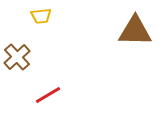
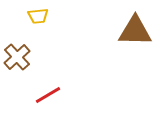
yellow trapezoid: moved 3 px left
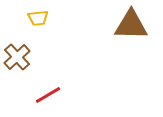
yellow trapezoid: moved 2 px down
brown triangle: moved 4 px left, 6 px up
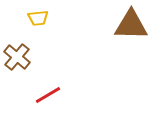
brown cross: rotated 8 degrees counterclockwise
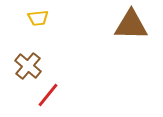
brown cross: moved 11 px right, 9 px down
red line: rotated 20 degrees counterclockwise
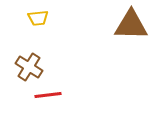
brown cross: moved 1 px right, 1 px down; rotated 8 degrees counterclockwise
red line: rotated 44 degrees clockwise
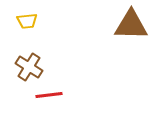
yellow trapezoid: moved 11 px left, 3 px down
red line: moved 1 px right
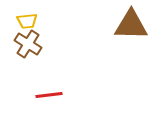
brown cross: moved 1 px left, 23 px up
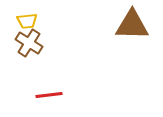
brown triangle: moved 1 px right
brown cross: moved 1 px right, 1 px up
